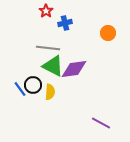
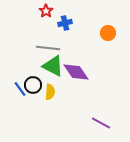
purple diamond: moved 2 px right, 3 px down; rotated 64 degrees clockwise
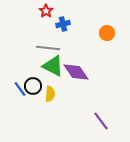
blue cross: moved 2 px left, 1 px down
orange circle: moved 1 px left
black circle: moved 1 px down
yellow semicircle: moved 2 px down
purple line: moved 2 px up; rotated 24 degrees clockwise
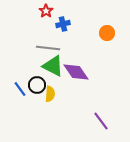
black circle: moved 4 px right, 1 px up
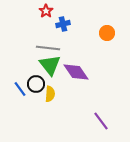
green triangle: moved 3 px left, 1 px up; rotated 25 degrees clockwise
black circle: moved 1 px left, 1 px up
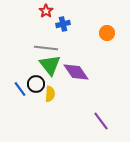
gray line: moved 2 px left
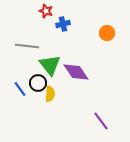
red star: rotated 16 degrees counterclockwise
gray line: moved 19 px left, 2 px up
black circle: moved 2 px right, 1 px up
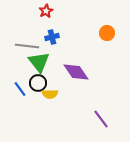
red star: rotated 24 degrees clockwise
blue cross: moved 11 px left, 13 px down
green triangle: moved 11 px left, 3 px up
yellow semicircle: rotated 84 degrees clockwise
purple line: moved 2 px up
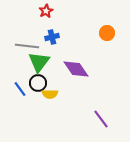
green triangle: rotated 15 degrees clockwise
purple diamond: moved 3 px up
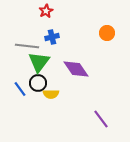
yellow semicircle: moved 1 px right
